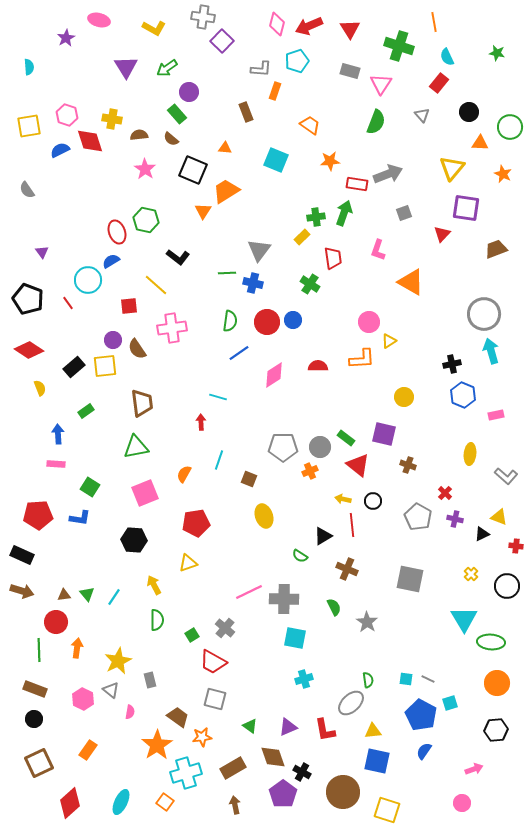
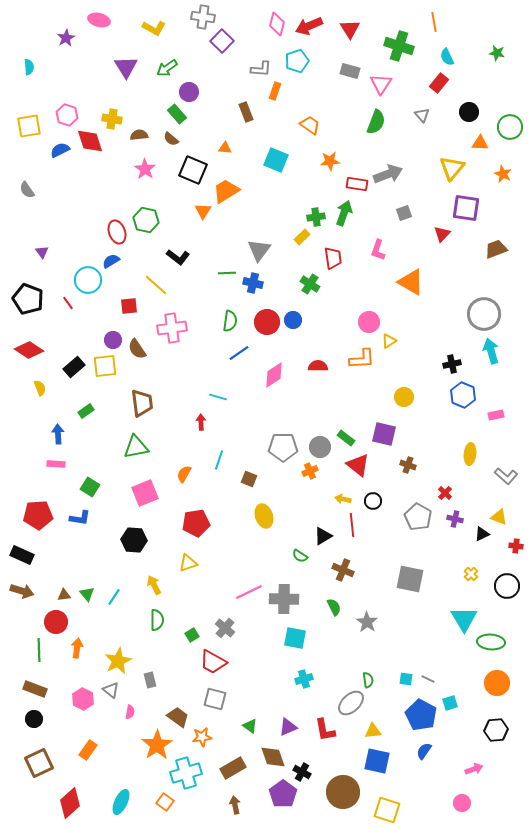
brown cross at (347, 569): moved 4 px left, 1 px down
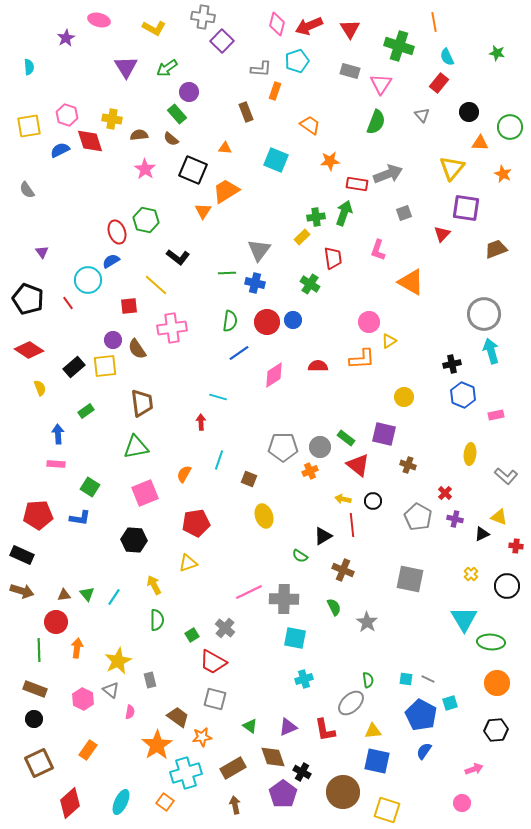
blue cross at (253, 283): moved 2 px right
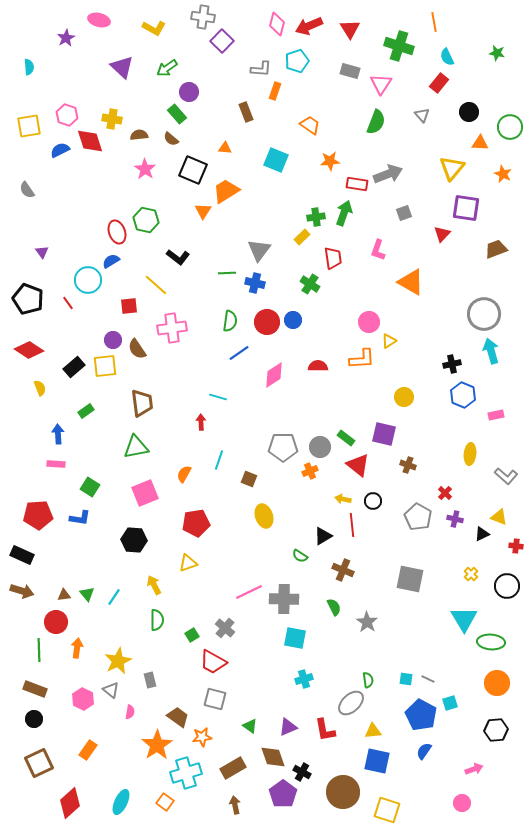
purple triangle at (126, 67): moved 4 px left; rotated 15 degrees counterclockwise
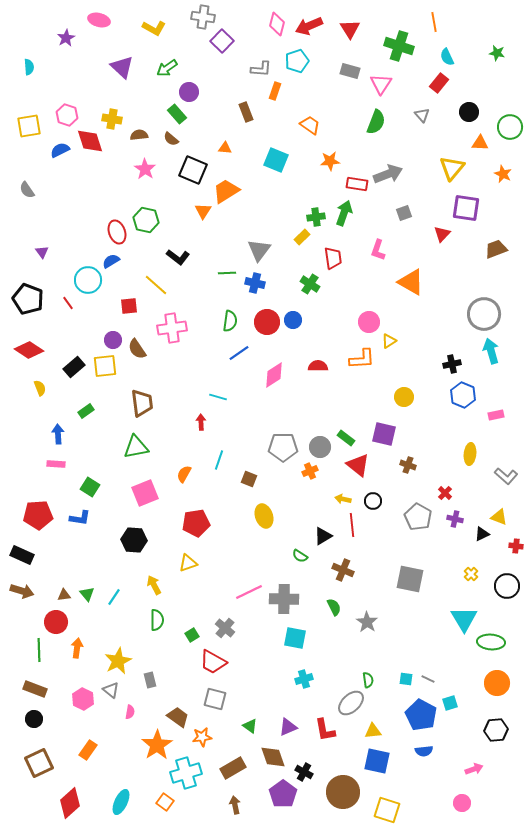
blue semicircle at (424, 751): rotated 132 degrees counterclockwise
black cross at (302, 772): moved 2 px right
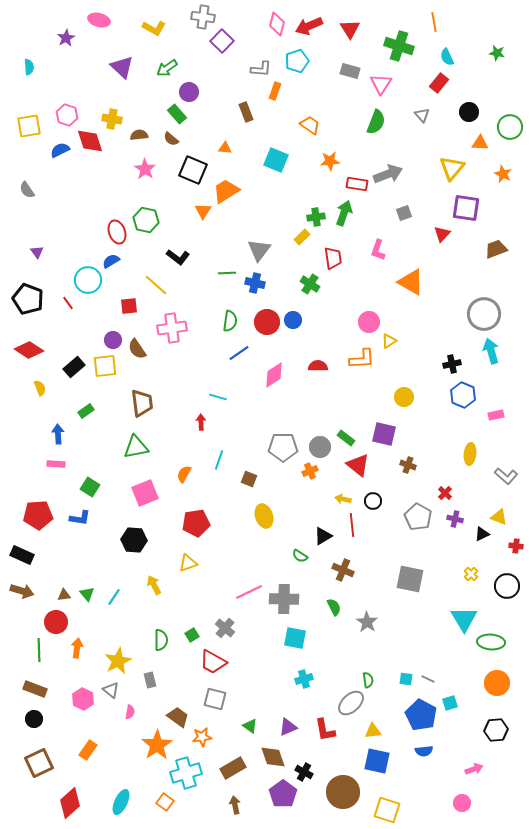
purple triangle at (42, 252): moved 5 px left
green semicircle at (157, 620): moved 4 px right, 20 px down
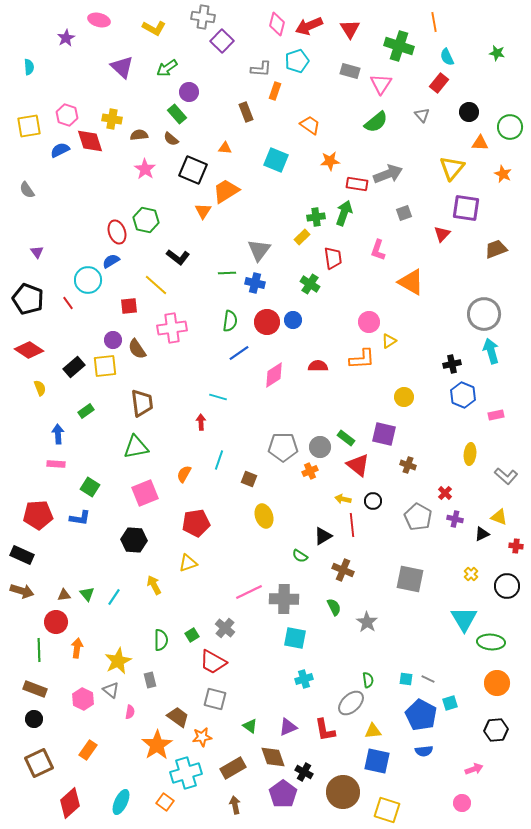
green semicircle at (376, 122): rotated 30 degrees clockwise
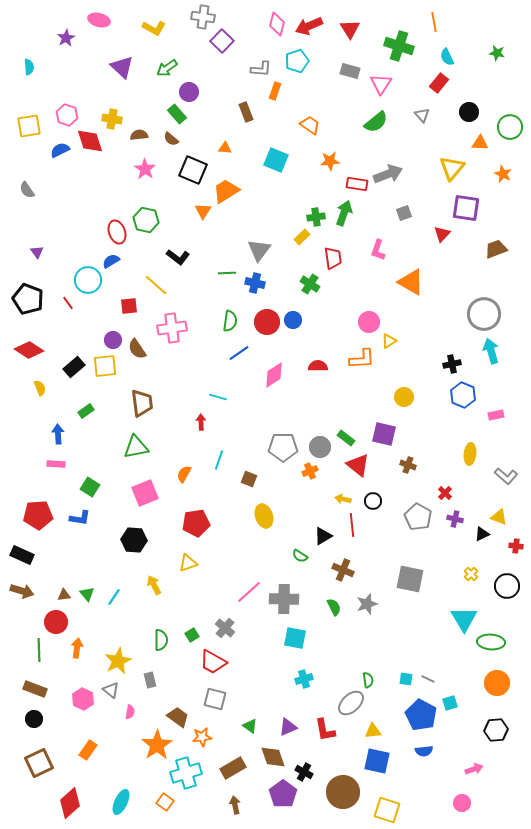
pink line at (249, 592): rotated 16 degrees counterclockwise
gray star at (367, 622): moved 18 px up; rotated 20 degrees clockwise
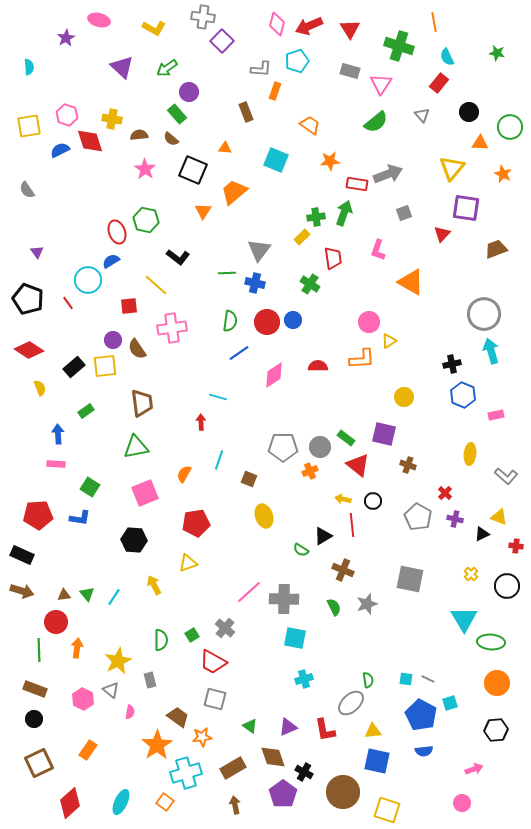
orange trapezoid at (226, 191): moved 8 px right, 1 px down; rotated 8 degrees counterclockwise
green semicircle at (300, 556): moved 1 px right, 6 px up
